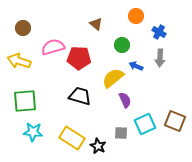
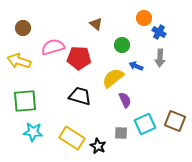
orange circle: moved 8 px right, 2 px down
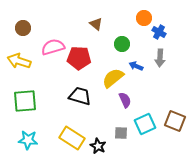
green circle: moved 1 px up
cyan star: moved 5 px left, 8 px down
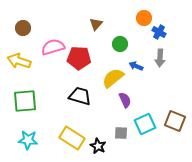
brown triangle: rotated 32 degrees clockwise
green circle: moved 2 px left
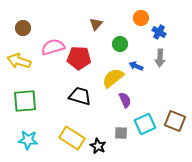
orange circle: moved 3 px left
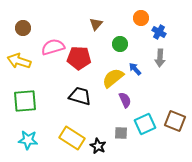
blue arrow: moved 1 px left, 3 px down; rotated 24 degrees clockwise
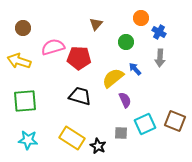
green circle: moved 6 px right, 2 px up
